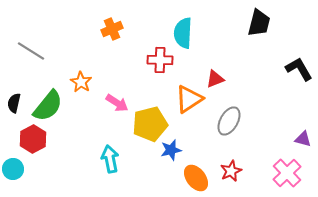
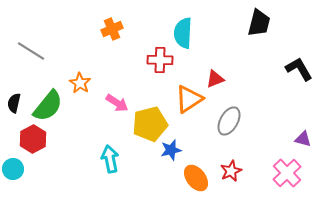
orange star: moved 1 px left, 1 px down
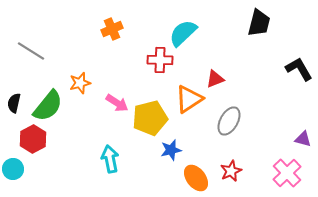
cyan semicircle: rotated 44 degrees clockwise
orange star: rotated 25 degrees clockwise
yellow pentagon: moved 6 px up
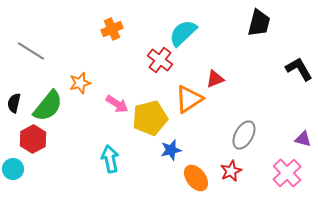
red cross: rotated 35 degrees clockwise
pink arrow: moved 1 px down
gray ellipse: moved 15 px right, 14 px down
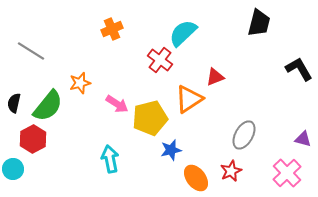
red triangle: moved 2 px up
